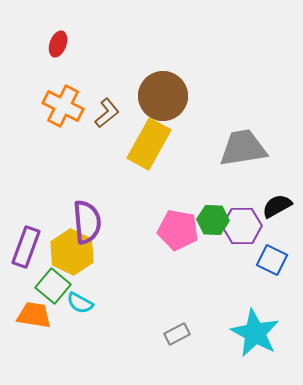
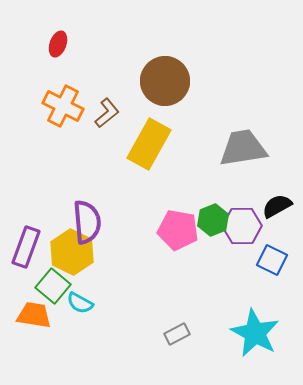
brown circle: moved 2 px right, 15 px up
green hexagon: rotated 24 degrees counterclockwise
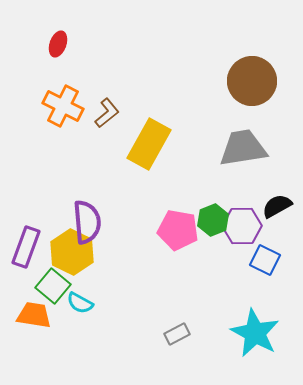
brown circle: moved 87 px right
blue square: moved 7 px left
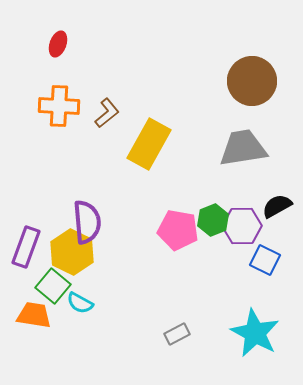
orange cross: moved 4 px left; rotated 24 degrees counterclockwise
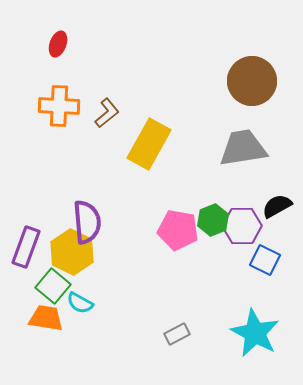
orange trapezoid: moved 12 px right, 3 px down
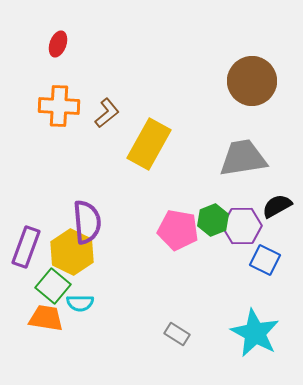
gray trapezoid: moved 10 px down
cyan semicircle: rotated 28 degrees counterclockwise
gray rectangle: rotated 60 degrees clockwise
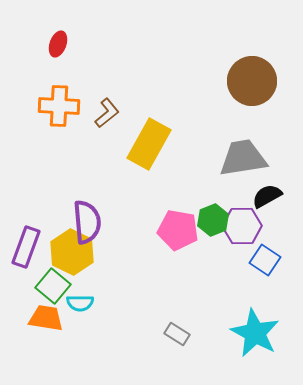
black semicircle: moved 10 px left, 10 px up
blue square: rotated 8 degrees clockwise
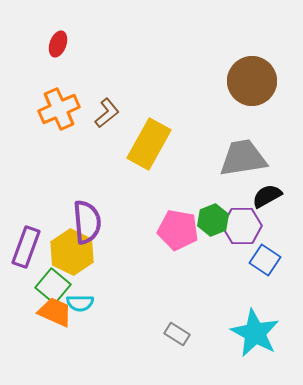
orange cross: moved 3 px down; rotated 27 degrees counterclockwise
orange trapezoid: moved 9 px right, 6 px up; rotated 15 degrees clockwise
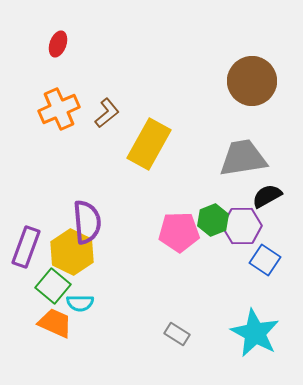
pink pentagon: moved 1 px right, 2 px down; rotated 12 degrees counterclockwise
orange trapezoid: moved 11 px down
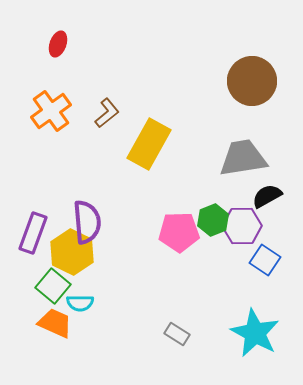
orange cross: moved 8 px left, 2 px down; rotated 12 degrees counterclockwise
purple rectangle: moved 7 px right, 14 px up
